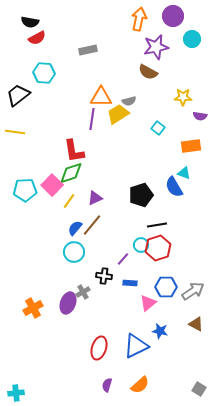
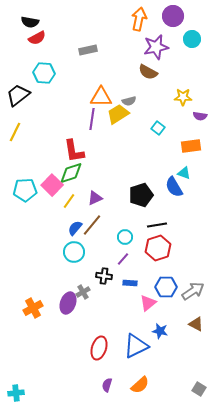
yellow line at (15, 132): rotated 72 degrees counterclockwise
cyan circle at (141, 245): moved 16 px left, 8 px up
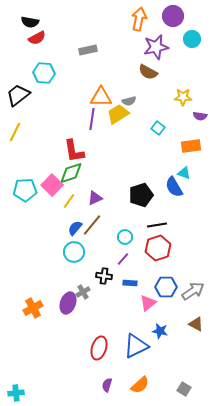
gray square at (199, 389): moved 15 px left
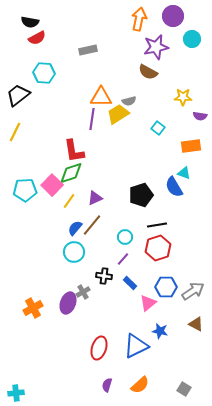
blue rectangle at (130, 283): rotated 40 degrees clockwise
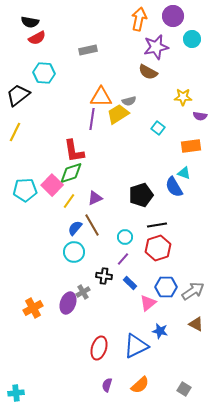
brown line at (92, 225): rotated 70 degrees counterclockwise
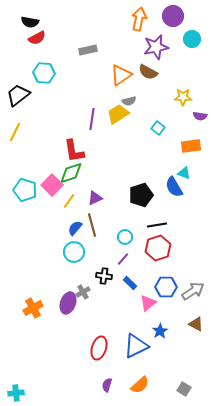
orange triangle at (101, 97): moved 20 px right, 22 px up; rotated 35 degrees counterclockwise
cyan pentagon at (25, 190): rotated 20 degrees clockwise
brown line at (92, 225): rotated 15 degrees clockwise
blue star at (160, 331): rotated 28 degrees clockwise
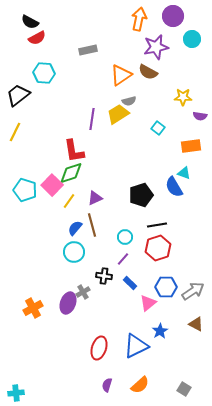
black semicircle at (30, 22): rotated 18 degrees clockwise
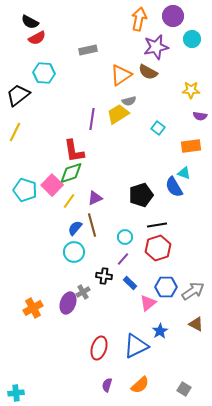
yellow star at (183, 97): moved 8 px right, 7 px up
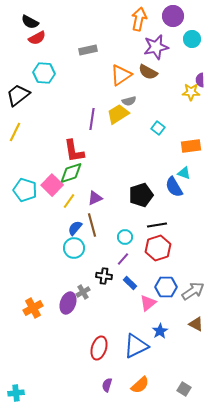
yellow star at (191, 90): moved 2 px down
purple semicircle at (200, 116): moved 36 px up; rotated 80 degrees clockwise
cyan circle at (74, 252): moved 4 px up
